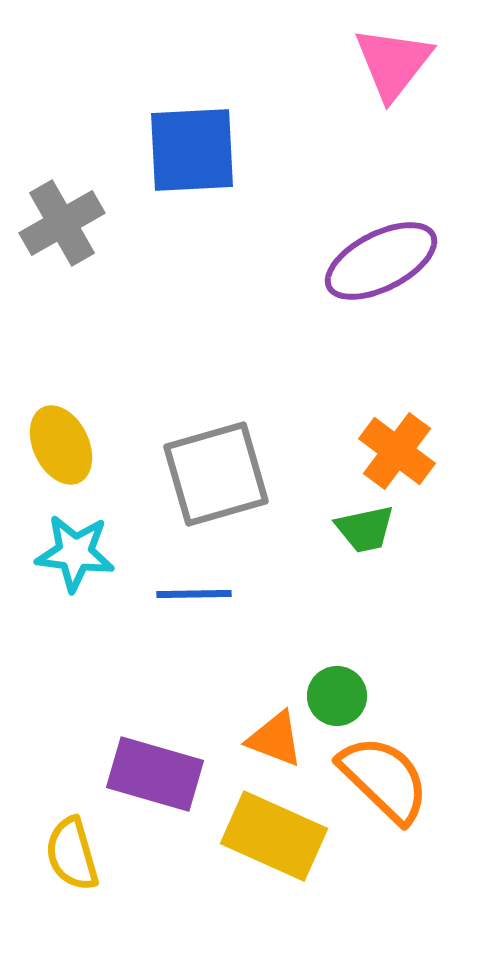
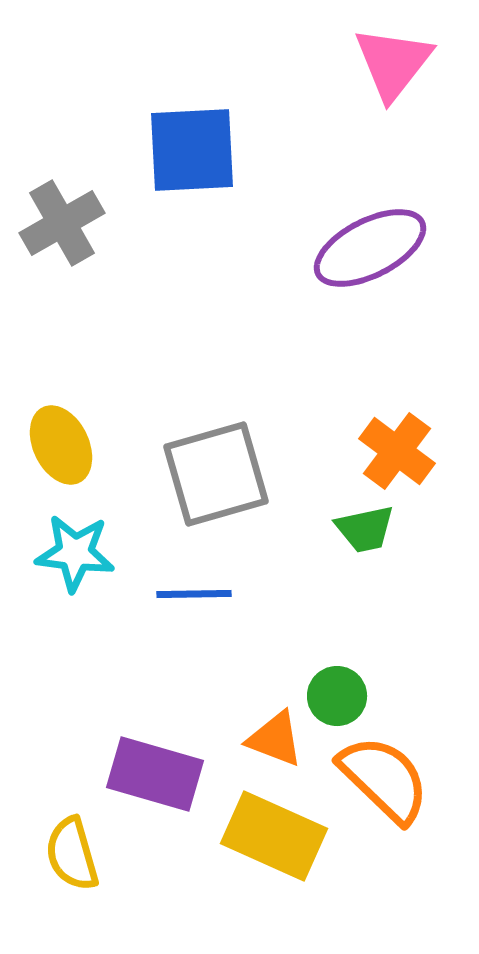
purple ellipse: moved 11 px left, 13 px up
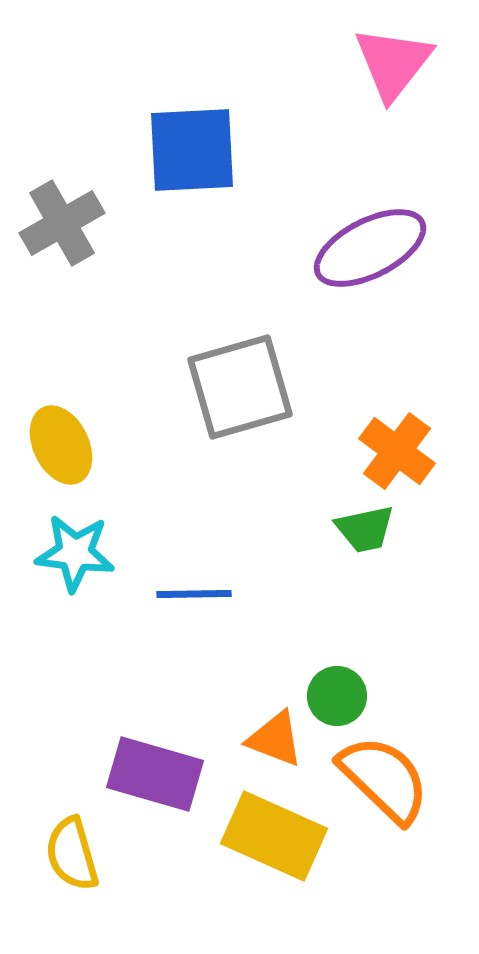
gray square: moved 24 px right, 87 px up
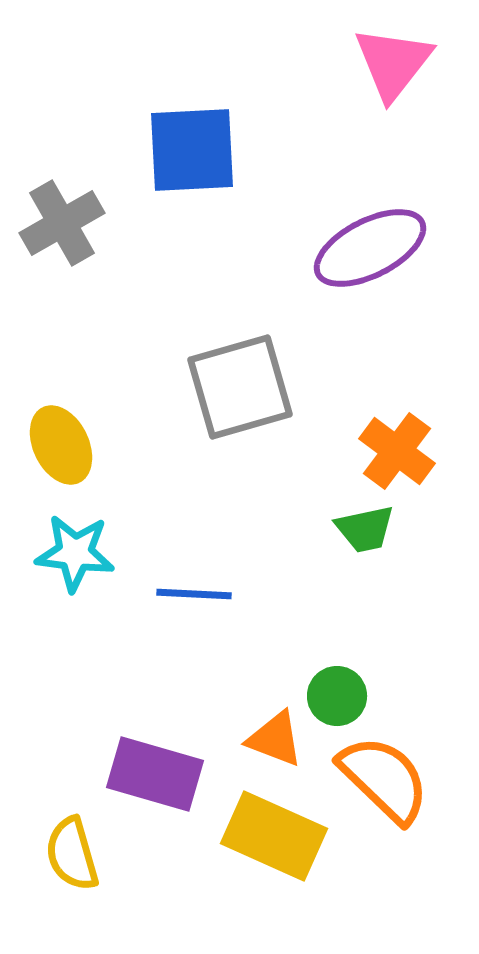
blue line: rotated 4 degrees clockwise
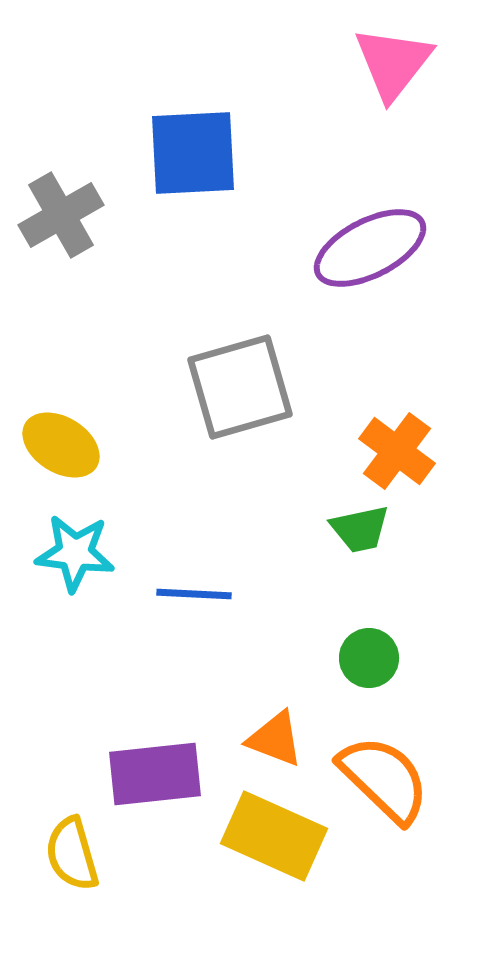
blue square: moved 1 px right, 3 px down
gray cross: moved 1 px left, 8 px up
yellow ellipse: rotated 32 degrees counterclockwise
green trapezoid: moved 5 px left
green circle: moved 32 px right, 38 px up
purple rectangle: rotated 22 degrees counterclockwise
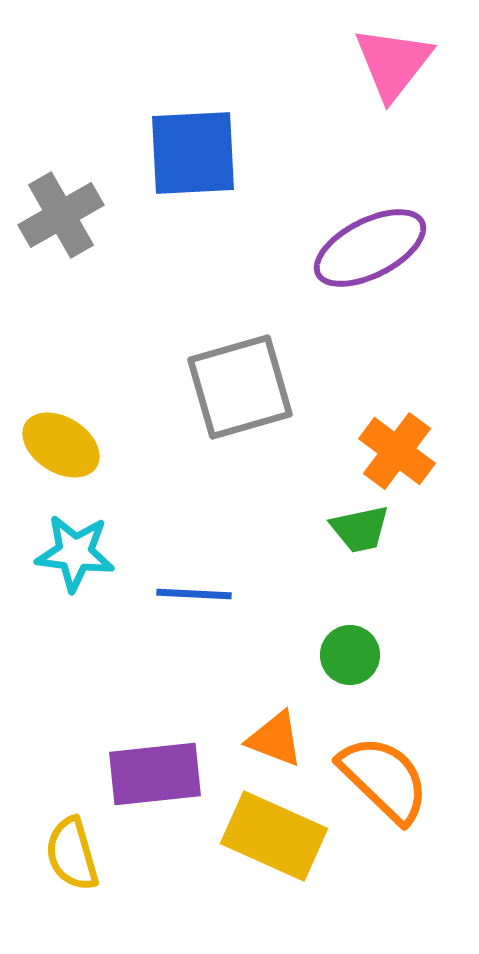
green circle: moved 19 px left, 3 px up
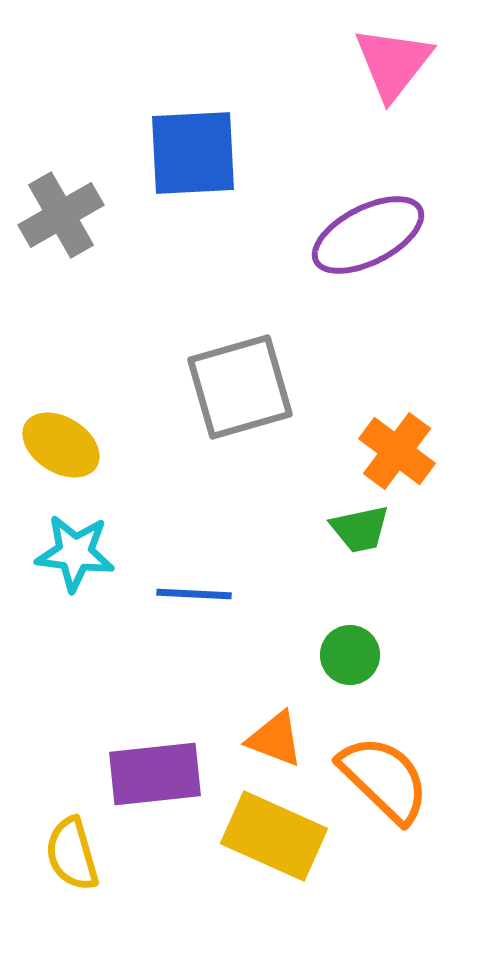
purple ellipse: moved 2 px left, 13 px up
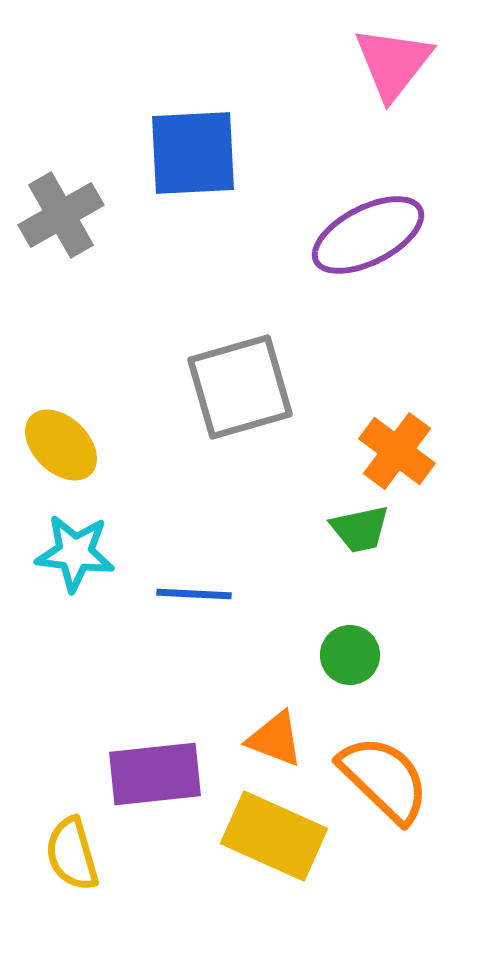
yellow ellipse: rotated 12 degrees clockwise
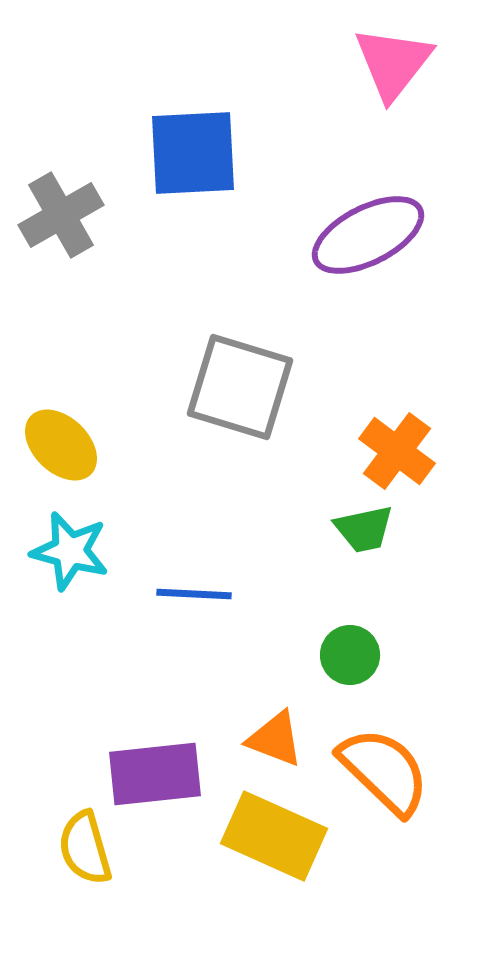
gray square: rotated 33 degrees clockwise
green trapezoid: moved 4 px right
cyan star: moved 5 px left, 2 px up; rotated 8 degrees clockwise
orange semicircle: moved 8 px up
yellow semicircle: moved 13 px right, 6 px up
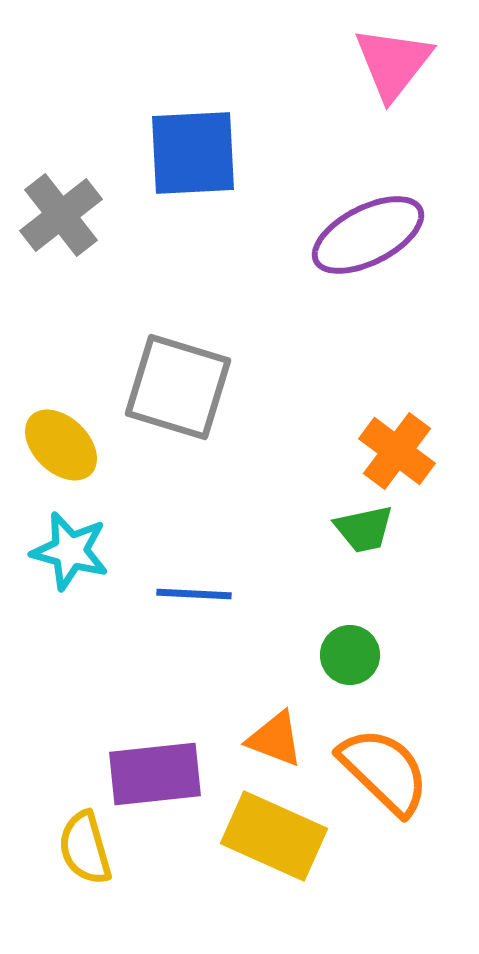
gray cross: rotated 8 degrees counterclockwise
gray square: moved 62 px left
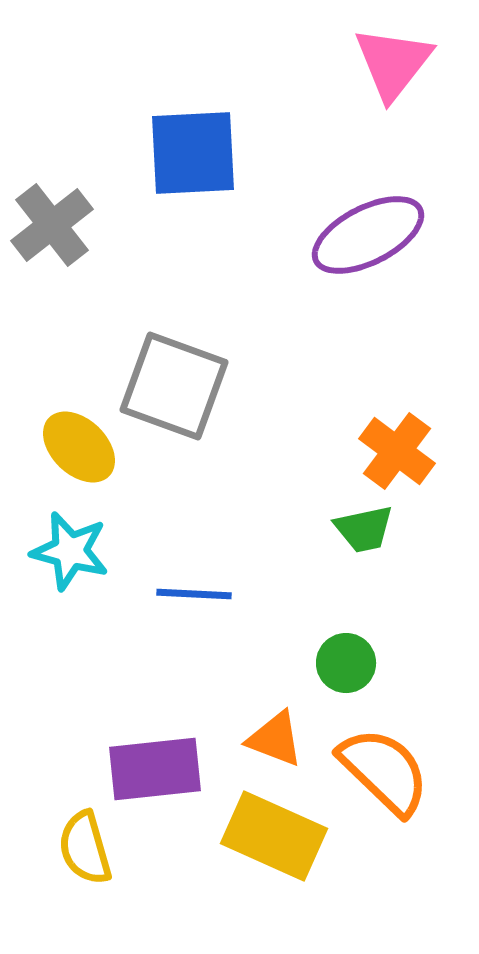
gray cross: moved 9 px left, 10 px down
gray square: moved 4 px left, 1 px up; rotated 3 degrees clockwise
yellow ellipse: moved 18 px right, 2 px down
green circle: moved 4 px left, 8 px down
purple rectangle: moved 5 px up
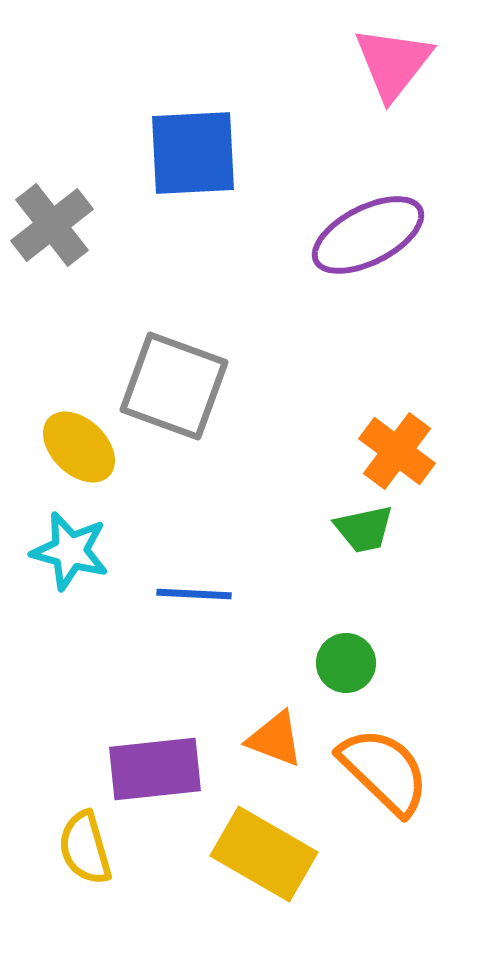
yellow rectangle: moved 10 px left, 18 px down; rotated 6 degrees clockwise
